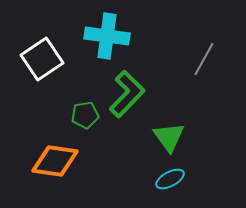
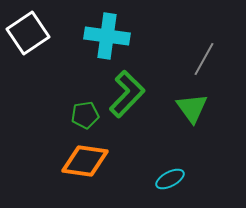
white square: moved 14 px left, 26 px up
green triangle: moved 23 px right, 29 px up
orange diamond: moved 30 px right
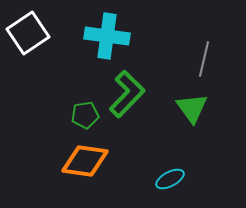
gray line: rotated 16 degrees counterclockwise
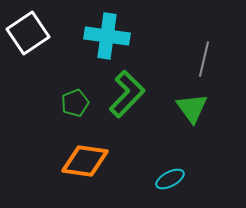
green pentagon: moved 10 px left, 12 px up; rotated 12 degrees counterclockwise
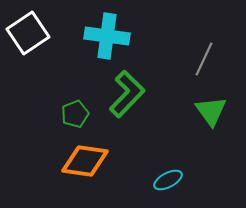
gray line: rotated 12 degrees clockwise
green pentagon: moved 11 px down
green triangle: moved 19 px right, 3 px down
cyan ellipse: moved 2 px left, 1 px down
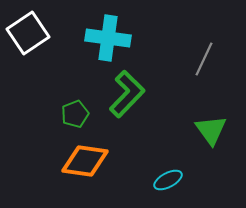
cyan cross: moved 1 px right, 2 px down
green triangle: moved 19 px down
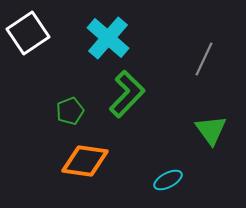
cyan cross: rotated 33 degrees clockwise
green pentagon: moved 5 px left, 3 px up
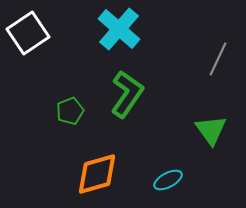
cyan cross: moved 11 px right, 9 px up
gray line: moved 14 px right
green L-shape: rotated 9 degrees counterclockwise
orange diamond: moved 12 px right, 13 px down; rotated 24 degrees counterclockwise
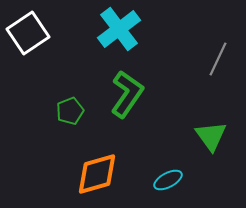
cyan cross: rotated 12 degrees clockwise
green triangle: moved 6 px down
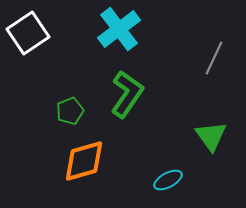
gray line: moved 4 px left, 1 px up
orange diamond: moved 13 px left, 13 px up
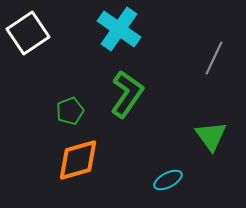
cyan cross: rotated 18 degrees counterclockwise
orange diamond: moved 6 px left, 1 px up
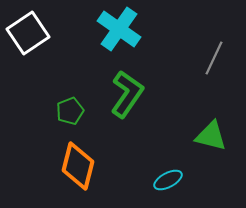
green triangle: rotated 40 degrees counterclockwise
orange diamond: moved 6 px down; rotated 60 degrees counterclockwise
